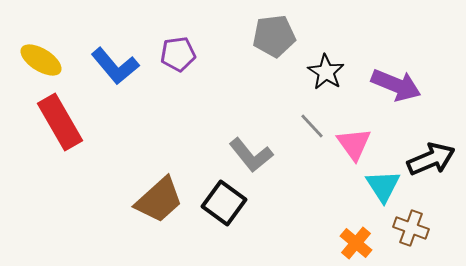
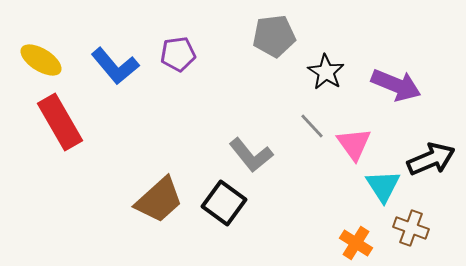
orange cross: rotated 8 degrees counterclockwise
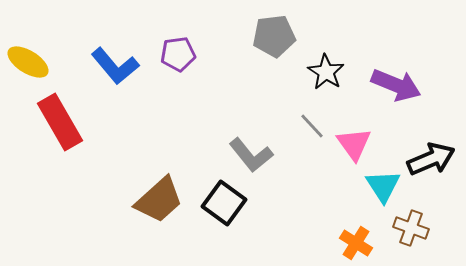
yellow ellipse: moved 13 px left, 2 px down
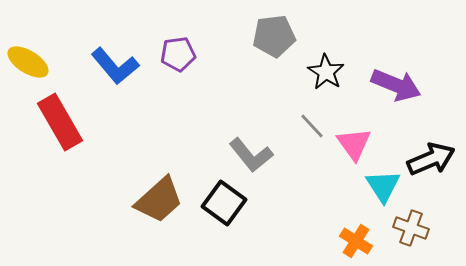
orange cross: moved 2 px up
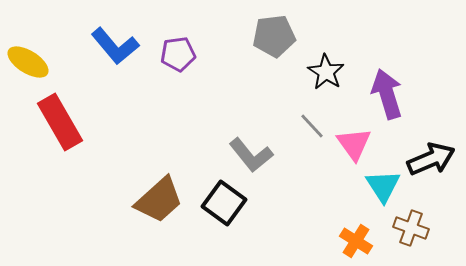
blue L-shape: moved 20 px up
purple arrow: moved 9 px left, 9 px down; rotated 129 degrees counterclockwise
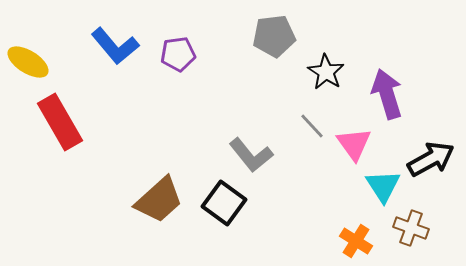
black arrow: rotated 6 degrees counterclockwise
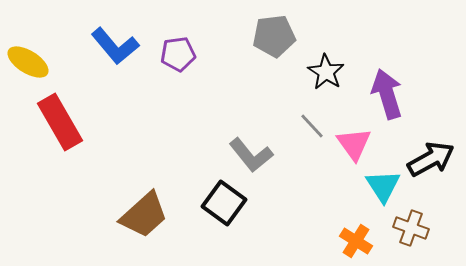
brown trapezoid: moved 15 px left, 15 px down
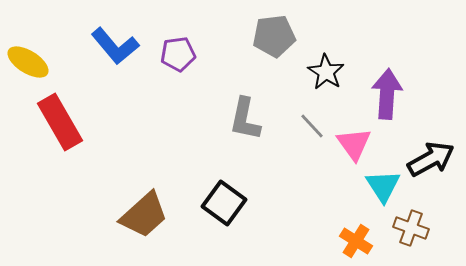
purple arrow: rotated 21 degrees clockwise
gray L-shape: moved 6 px left, 36 px up; rotated 51 degrees clockwise
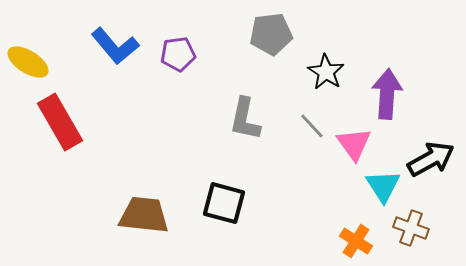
gray pentagon: moved 3 px left, 2 px up
black square: rotated 21 degrees counterclockwise
brown trapezoid: rotated 132 degrees counterclockwise
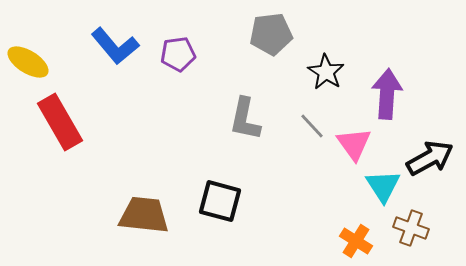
black arrow: moved 1 px left, 1 px up
black square: moved 4 px left, 2 px up
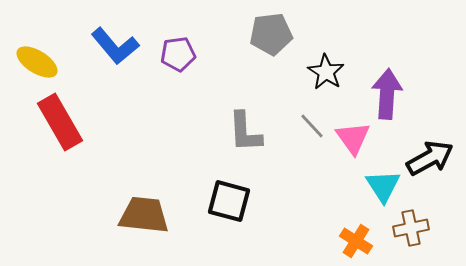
yellow ellipse: moved 9 px right
gray L-shape: moved 13 px down; rotated 15 degrees counterclockwise
pink triangle: moved 1 px left, 6 px up
black square: moved 9 px right
brown cross: rotated 32 degrees counterclockwise
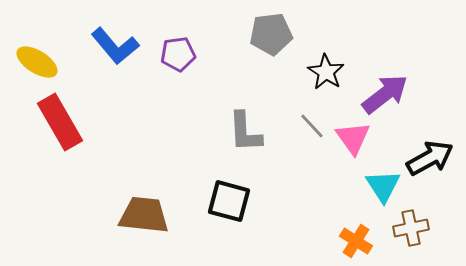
purple arrow: moved 2 px left; rotated 48 degrees clockwise
